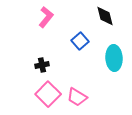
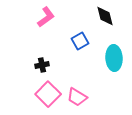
pink L-shape: rotated 15 degrees clockwise
blue square: rotated 12 degrees clockwise
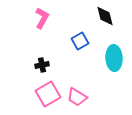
pink L-shape: moved 4 px left, 1 px down; rotated 25 degrees counterclockwise
pink square: rotated 15 degrees clockwise
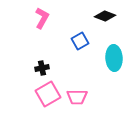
black diamond: rotated 55 degrees counterclockwise
black cross: moved 3 px down
pink trapezoid: rotated 30 degrees counterclockwise
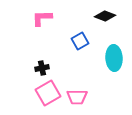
pink L-shape: rotated 120 degrees counterclockwise
pink square: moved 1 px up
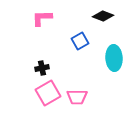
black diamond: moved 2 px left
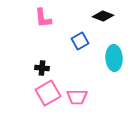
pink L-shape: moved 1 px right; rotated 95 degrees counterclockwise
black cross: rotated 16 degrees clockwise
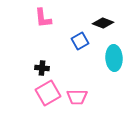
black diamond: moved 7 px down
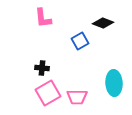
cyan ellipse: moved 25 px down
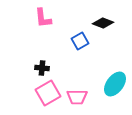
cyan ellipse: moved 1 px right, 1 px down; rotated 40 degrees clockwise
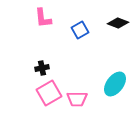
black diamond: moved 15 px right
blue square: moved 11 px up
black cross: rotated 16 degrees counterclockwise
pink square: moved 1 px right
pink trapezoid: moved 2 px down
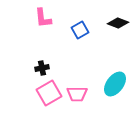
pink trapezoid: moved 5 px up
